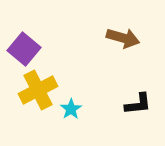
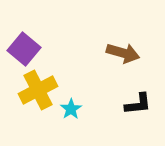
brown arrow: moved 15 px down
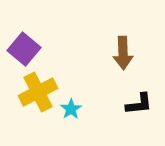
brown arrow: rotated 72 degrees clockwise
yellow cross: moved 2 px down
black L-shape: moved 1 px right
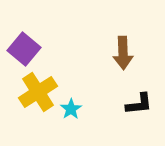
yellow cross: rotated 6 degrees counterclockwise
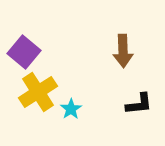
purple square: moved 3 px down
brown arrow: moved 2 px up
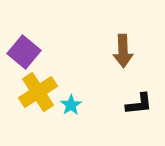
cyan star: moved 4 px up
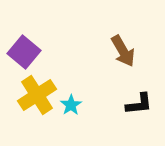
brown arrow: rotated 28 degrees counterclockwise
yellow cross: moved 1 px left, 3 px down
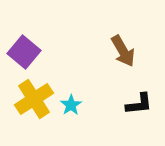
yellow cross: moved 3 px left, 4 px down
